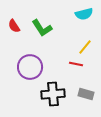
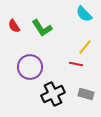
cyan semicircle: rotated 60 degrees clockwise
black cross: rotated 20 degrees counterclockwise
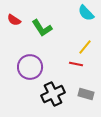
cyan semicircle: moved 2 px right, 1 px up
red semicircle: moved 6 px up; rotated 24 degrees counterclockwise
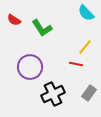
gray rectangle: moved 3 px right, 1 px up; rotated 70 degrees counterclockwise
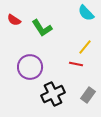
gray rectangle: moved 1 px left, 2 px down
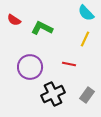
green L-shape: rotated 150 degrees clockwise
yellow line: moved 8 px up; rotated 14 degrees counterclockwise
red line: moved 7 px left
gray rectangle: moved 1 px left
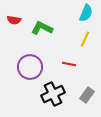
cyan semicircle: rotated 114 degrees counterclockwise
red semicircle: rotated 24 degrees counterclockwise
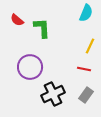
red semicircle: moved 3 px right; rotated 32 degrees clockwise
green L-shape: rotated 60 degrees clockwise
yellow line: moved 5 px right, 7 px down
red line: moved 15 px right, 5 px down
gray rectangle: moved 1 px left
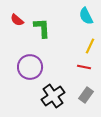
cyan semicircle: moved 3 px down; rotated 132 degrees clockwise
red line: moved 2 px up
black cross: moved 2 px down; rotated 10 degrees counterclockwise
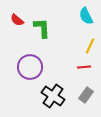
red line: rotated 16 degrees counterclockwise
black cross: rotated 20 degrees counterclockwise
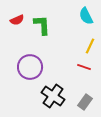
red semicircle: rotated 64 degrees counterclockwise
green L-shape: moved 3 px up
red line: rotated 24 degrees clockwise
gray rectangle: moved 1 px left, 7 px down
